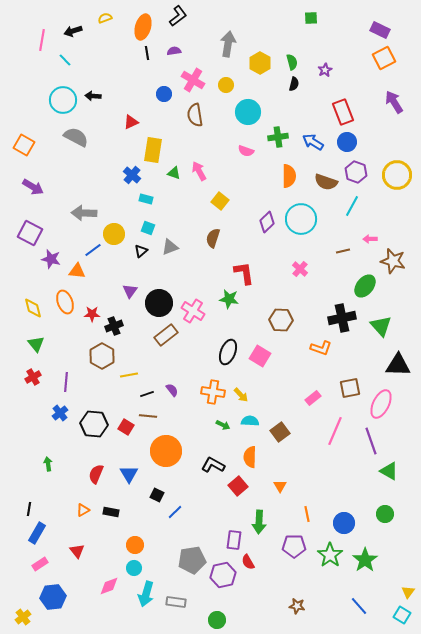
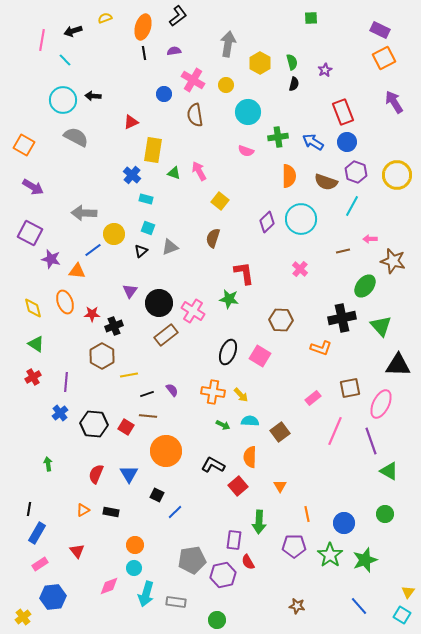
black line at (147, 53): moved 3 px left
green triangle at (36, 344): rotated 18 degrees counterclockwise
green star at (365, 560): rotated 15 degrees clockwise
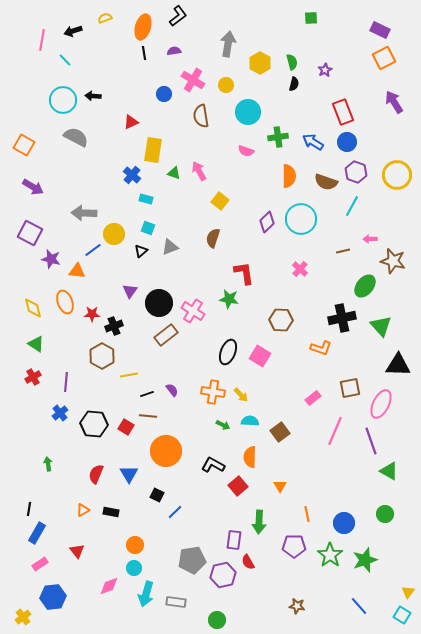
brown semicircle at (195, 115): moved 6 px right, 1 px down
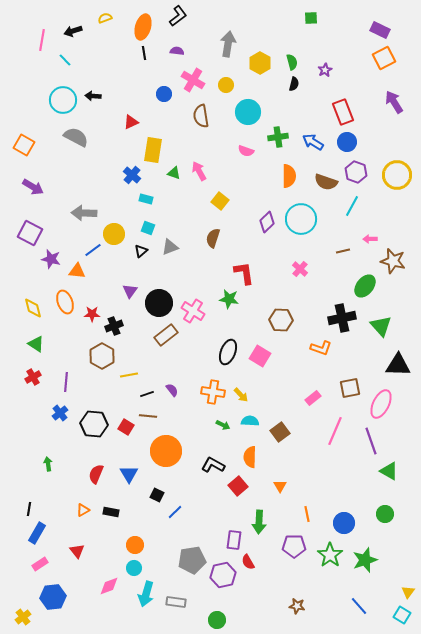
purple semicircle at (174, 51): moved 3 px right; rotated 16 degrees clockwise
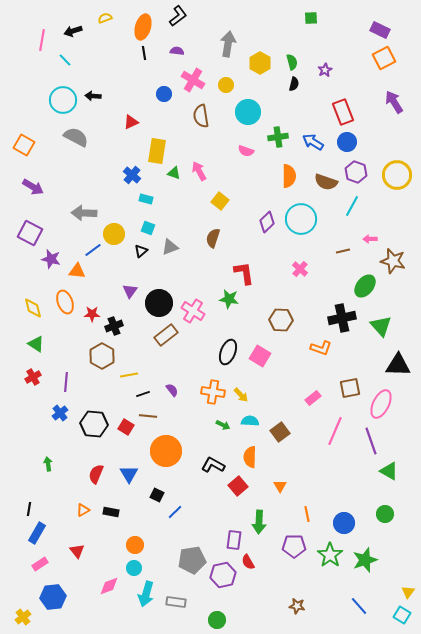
yellow rectangle at (153, 150): moved 4 px right, 1 px down
black line at (147, 394): moved 4 px left
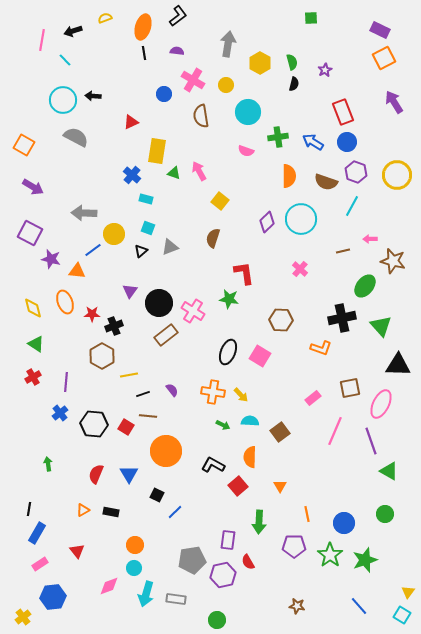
purple rectangle at (234, 540): moved 6 px left
gray rectangle at (176, 602): moved 3 px up
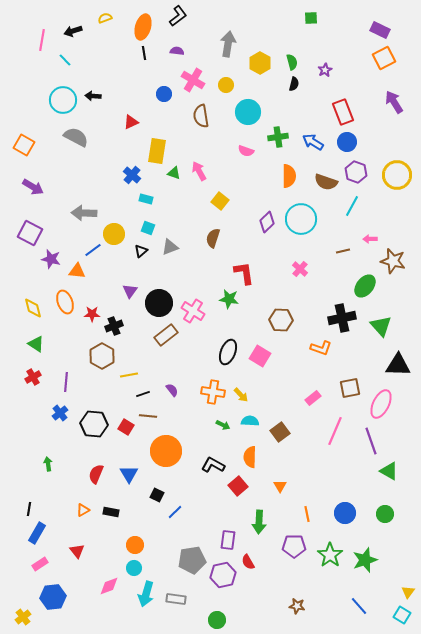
blue circle at (344, 523): moved 1 px right, 10 px up
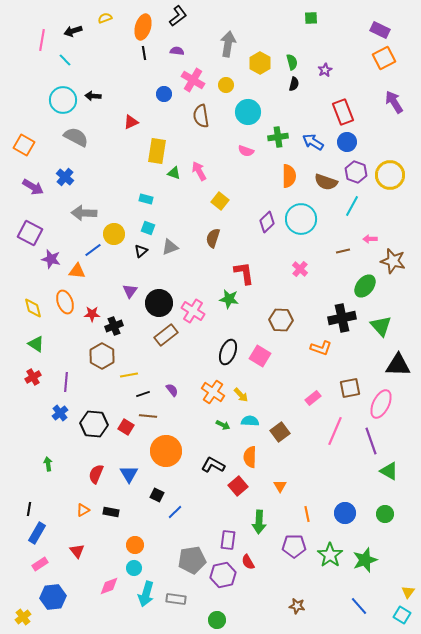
blue cross at (132, 175): moved 67 px left, 2 px down
yellow circle at (397, 175): moved 7 px left
orange cross at (213, 392): rotated 25 degrees clockwise
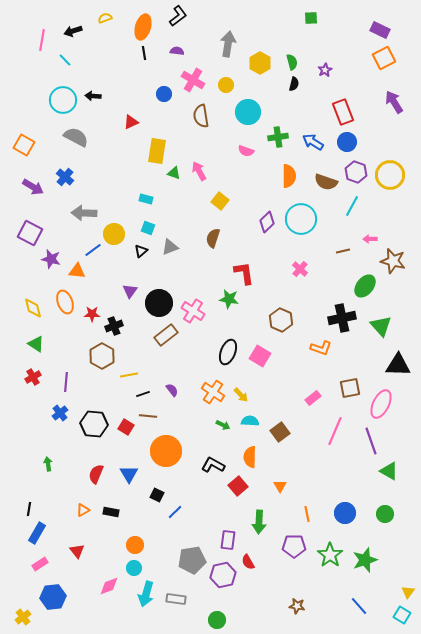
brown hexagon at (281, 320): rotated 20 degrees clockwise
